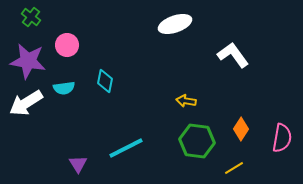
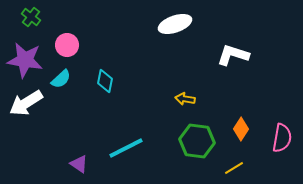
white L-shape: rotated 36 degrees counterclockwise
purple star: moved 3 px left, 1 px up
cyan semicircle: moved 3 px left, 9 px up; rotated 35 degrees counterclockwise
yellow arrow: moved 1 px left, 2 px up
purple triangle: moved 1 px right; rotated 24 degrees counterclockwise
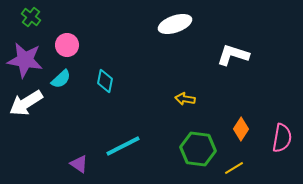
green hexagon: moved 1 px right, 8 px down
cyan line: moved 3 px left, 2 px up
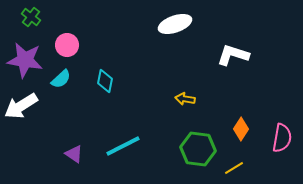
white arrow: moved 5 px left, 3 px down
purple triangle: moved 5 px left, 10 px up
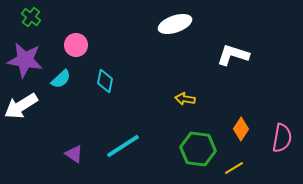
pink circle: moved 9 px right
cyan line: rotated 6 degrees counterclockwise
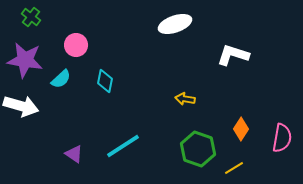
white arrow: rotated 132 degrees counterclockwise
green hexagon: rotated 12 degrees clockwise
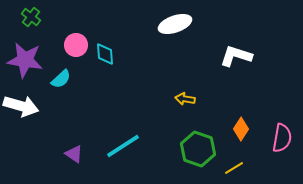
white L-shape: moved 3 px right, 1 px down
cyan diamond: moved 27 px up; rotated 15 degrees counterclockwise
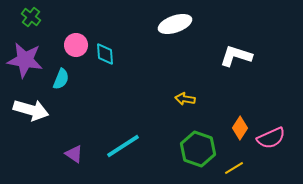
cyan semicircle: rotated 25 degrees counterclockwise
white arrow: moved 10 px right, 4 px down
orange diamond: moved 1 px left, 1 px up
pink semicircle: moved 11 px left; rotated 56 degrees clockwise
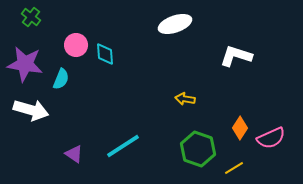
purple star: moved 4 px down
